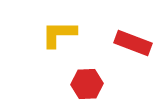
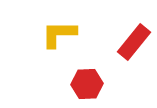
red rectangle: moved 1 px right, 1 px up; rotated 72 degrees counterclockwise
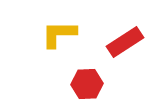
red rectangle: moved 9 px left; rotated 18 degrees clockwise
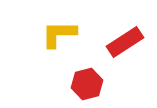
red hexagon: rotated 12 degrees counterclockwise
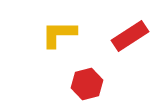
red rectangle: moved 5 px right, 6 px up
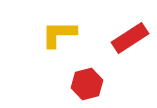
red rectangle: moved 2 px down
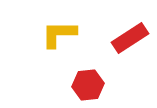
red hexagon: moved 1 px right, 1 px down; rotated 8 degrees clockwise
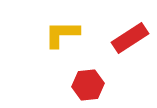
yellow L-shape: moved 3 px right
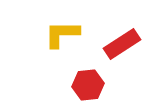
red rectangle: moved 8 px left, 6 px down
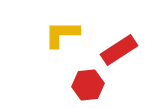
red rectangle: moved 3 px left, 6 px down
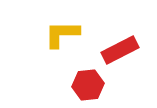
red rectangle: moved 1 px right; rotated 6 degrees clockwise
